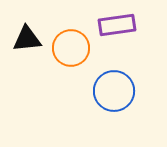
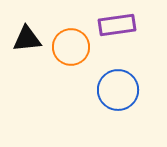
orange circle: moved 1 px up
blue circle: moved 4 px right, 1 px up
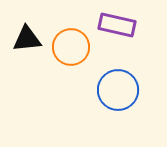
purple rectangle: rotated 21 degrees clockwise
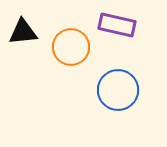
black triangle: moved 4 px left, 7 px up
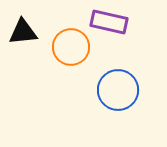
purple rectangle: moved 8 px left, 3 px up
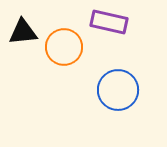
orange circle: moved 7 px left
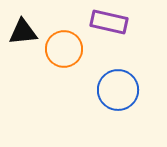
orange circle: moved 2 px down
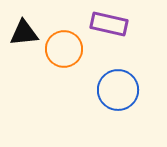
purple rectangle: moved 2 px down
black triangle: moved 1 px right, 1 px down
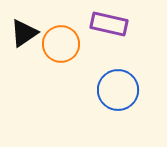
black triangle: rotated 28 degrees counterclockwise
orange circle: moved 3 px left, 5 px up
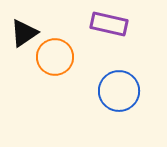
orange circle: moved 6 px left, 13 px down
blue circle: moved 1 px right, 1 px down
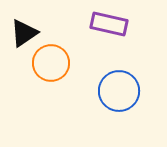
orange circle: moved 4 px left, 6 px down
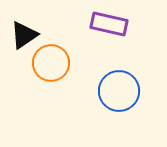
black triangle: moved 2 px down
